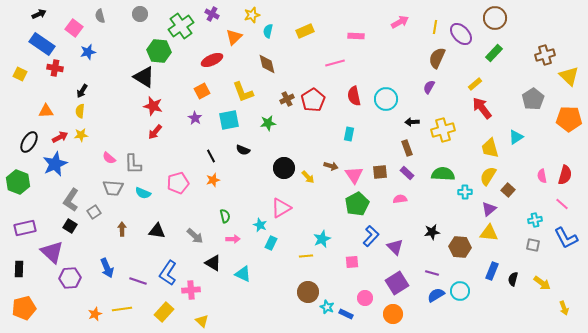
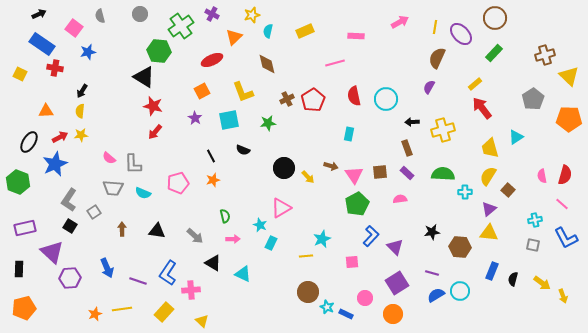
gray L-shape at (71, 200): moved 2 px left
yellow arrow at (564, 308): moved 1 px left, 12 px up
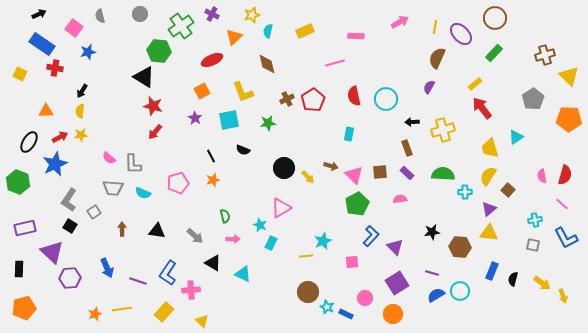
pink triangle at (354, 175): rotated 12 degrees counterclockwise
cyan star at (322, 239): moved 1 px right, 2 px down
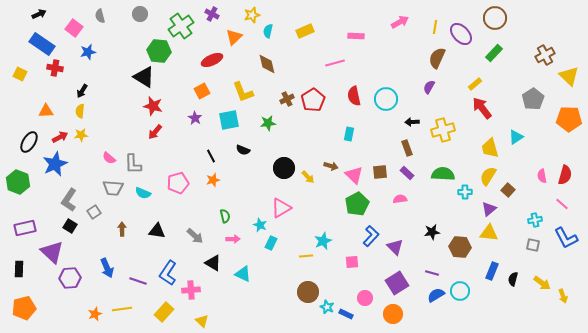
brown cross at (545, 55): rotated 12 degrees counterclockwise
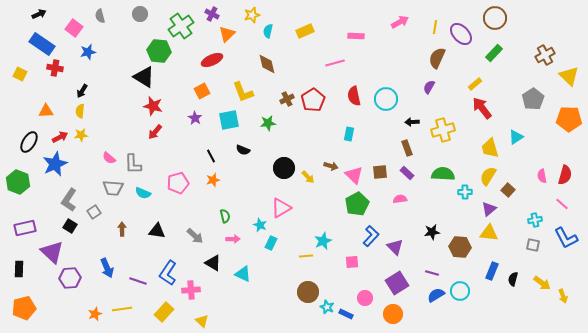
orange triangle at (234, 37): moved 7 px left, 3 px up
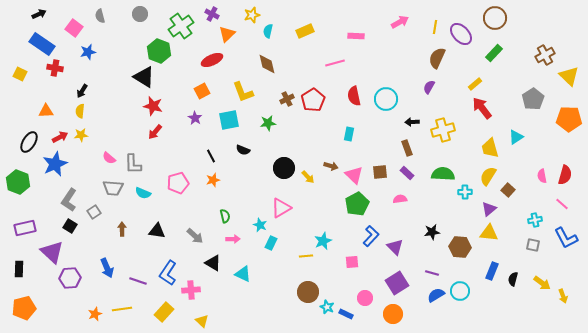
green hexagon at (159, 51): rotated 15 degrees clockwise
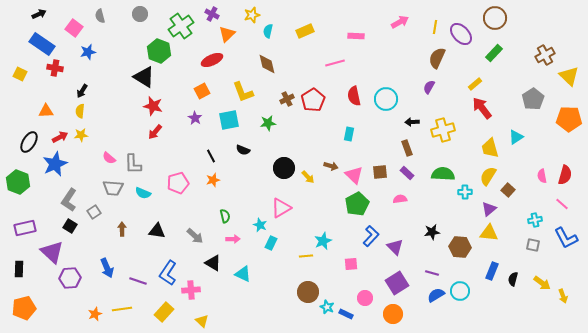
pink square at (352, 262): moved 1 px left, 2 px down
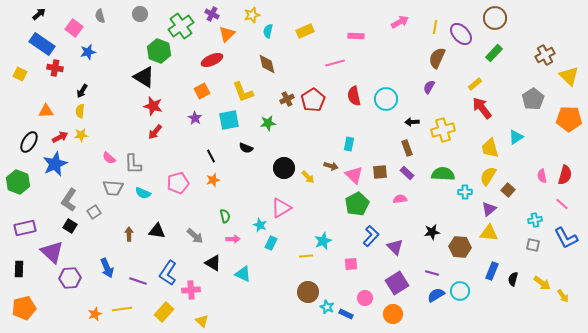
black arrow at (39, 14): rotated 16 degrees counterclockwise
cyan rectangle at (349, 134): moved 10 px down
black semicircle at (243, 150): moved 3 px right, 2 px up
brown arrow at (122, 229): moved 7 px right, 5 px down
yellow arrow at (563, 296): rotated 16 degrees counterclockwise
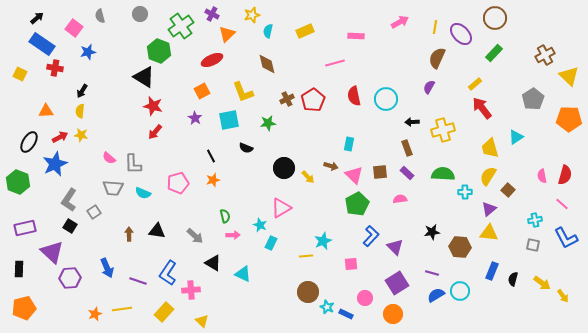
black arrow at (39, 14): moved 2 px left, 4 px down
yellow star at (81, 135): rotated 16 degrees clockwise
pink arrow at (233, 239): moved 4 px up
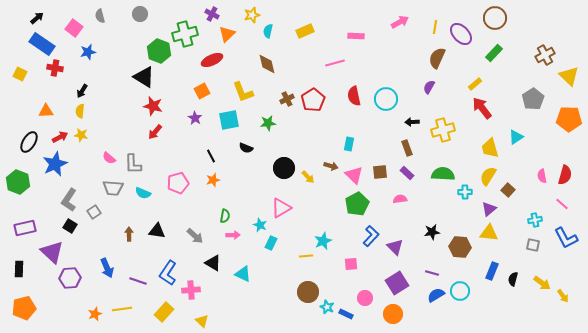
green cross at (181, 26): moved 4 px right, 8 px down; rotated 20 degrees clockwise
green semicircle at (225, 216): rotated 24 degrees clockwise
